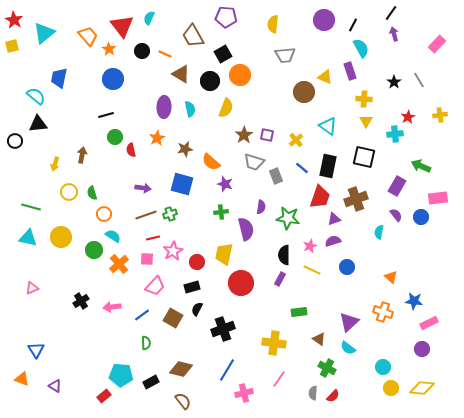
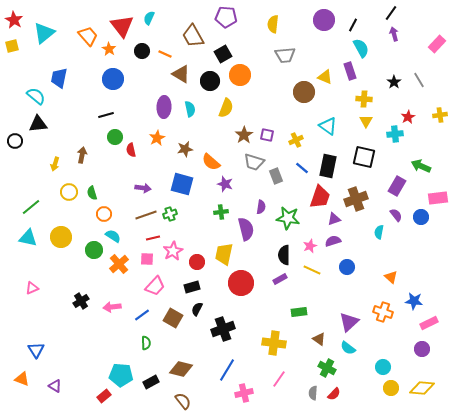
yellow cross at (296, 140): rotated 16 degrees clockwise
green line at (31, 207): rotated 54 degrees counterclockwise
purple rectangle at (280, 279): rotated 32 degrees clockwise
red semicircle at (333, 396): moved 1 px right, 2 px up
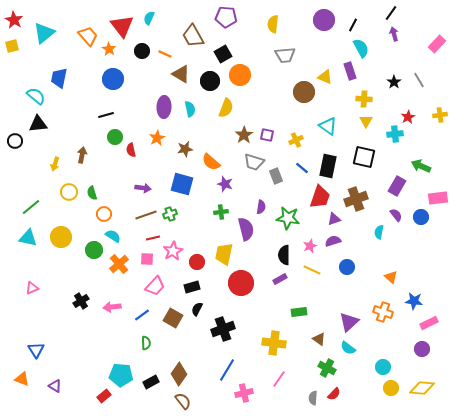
brown diamond at (181, 369): moved 2 px left, 5 px down; rotated 70 degrees counterclockwise
gray semicircle at (313, 393): moved 5 px down
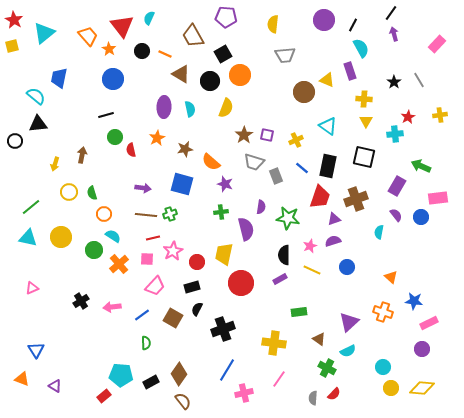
yellow triangle at (325, 77): moved 2 px right, 3 px down
brown line at (146, 215): rotated 25 degrees clockwise
cyan semicircle at (348, 348): moved 3 px down; rotated 63 degrees counterclockwise
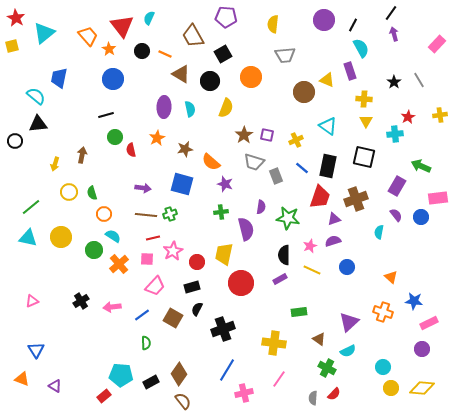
red star at (14, 20): moved 2 px right, 2 px up
orange circle at (240, 75): moved 11 px right, 2 px down
pink triangle at (32, 288): moved 13 px down
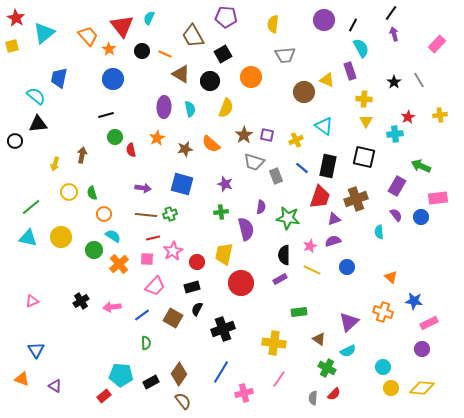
cyan triangle at (328, 126): moved 4 px left
orange semicircle at (211, 162): moved 18 px up
cyan semicircle at (379, 232): rotated 16 degrees counterclockwise
blue line at (227, 370): moved 6 px left, 2 px down
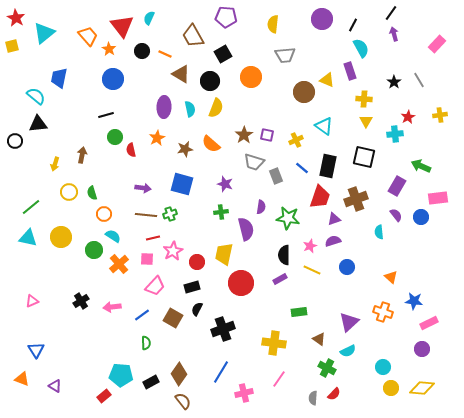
purple circle at (324, 20): moved 2 px left, 1 px up
yellow semicircle at (226, 108): moved 10 px left
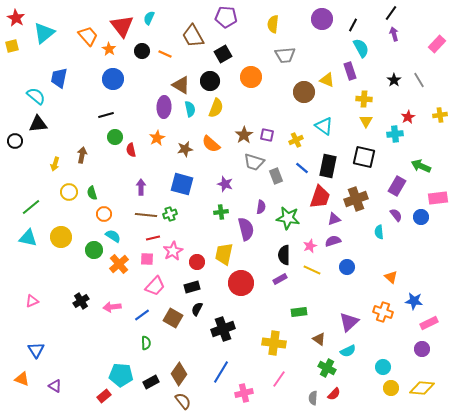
brown triangle at (181, 74): moved 11 px down
black star at (394, 82): moved 2 px up
purple arrow at (143, 188): moved 2 px left, 1 px up; rotated 98 degrees counterclockwise
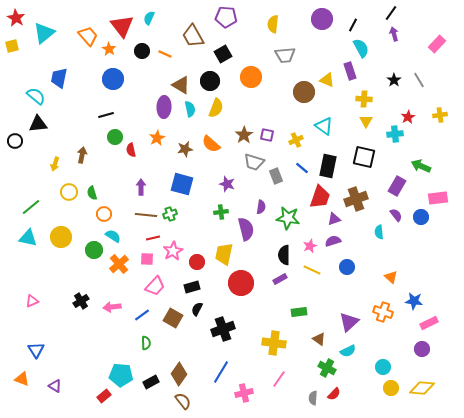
purple star at (225, 184): moved 2 px right
